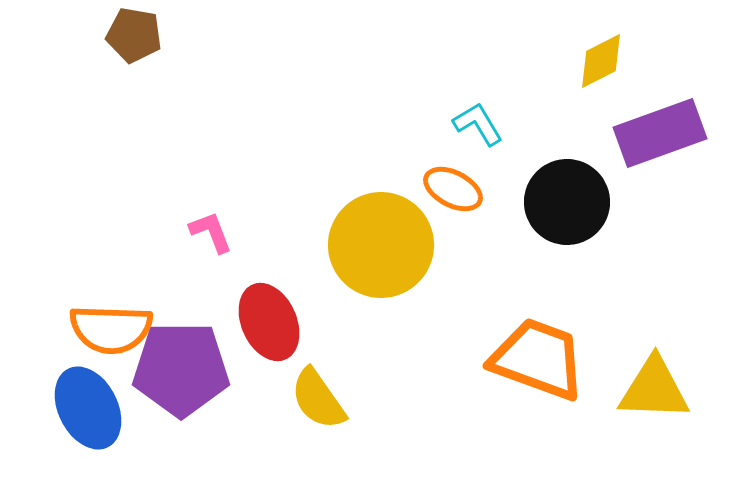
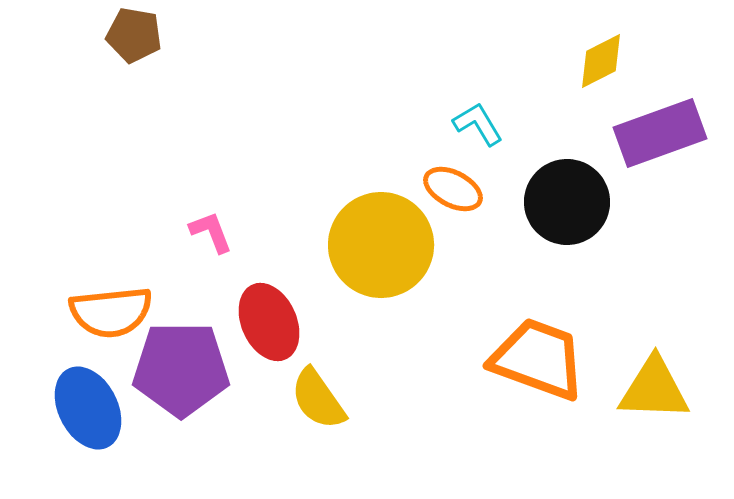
orange semicircle: moved 17 px up; rotated 8 degrees counterclockwise
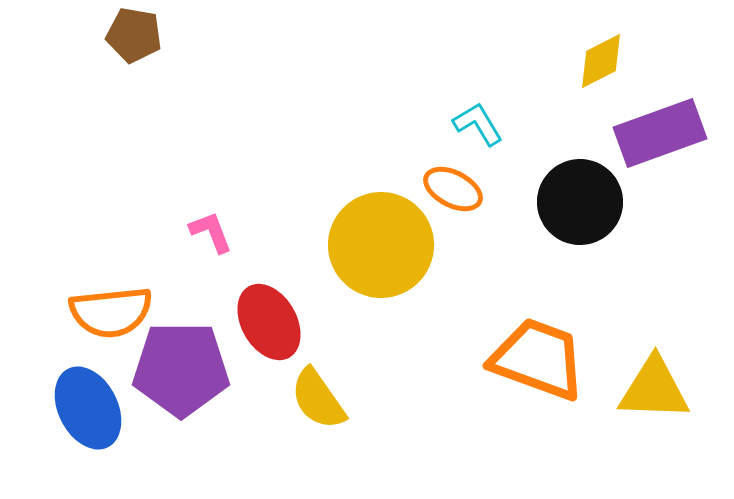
black circle: moved 13 px right
red ellipse: rotated 6 degrees counterclockwise
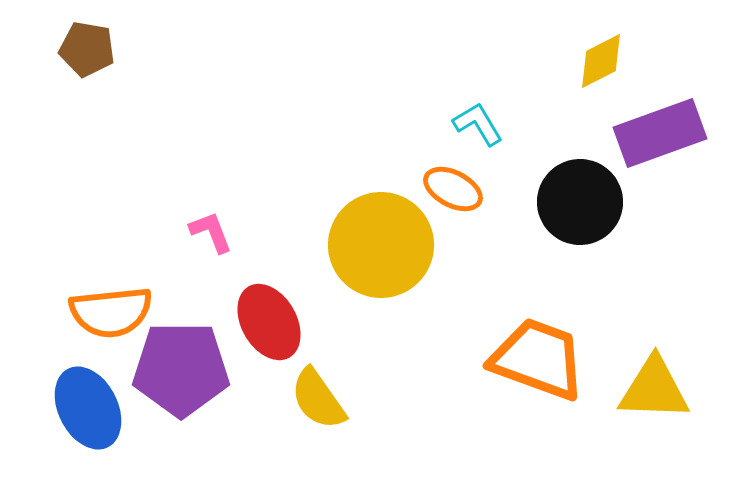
brown pentagon: moved 47 px left, 14 px down
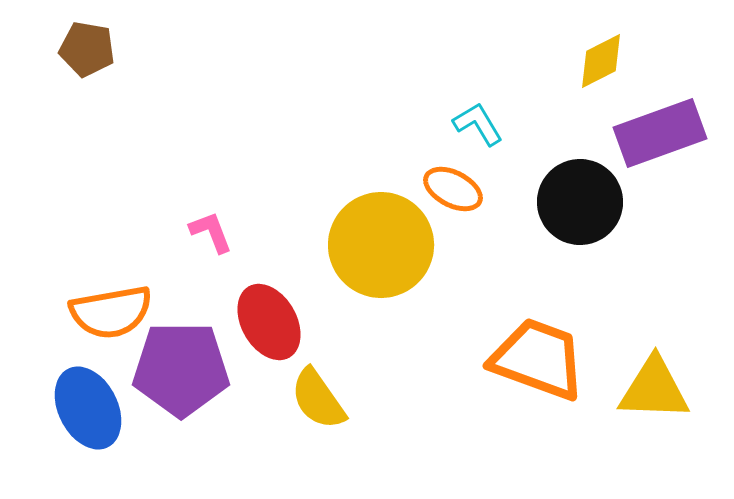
orange semicircle: rotated 4 degrees counterclockwise
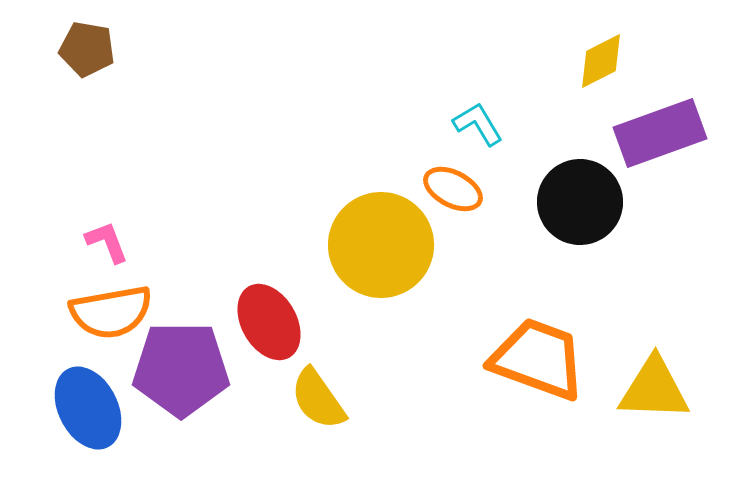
pink L-shape: moved 104 px left, 10 px down
